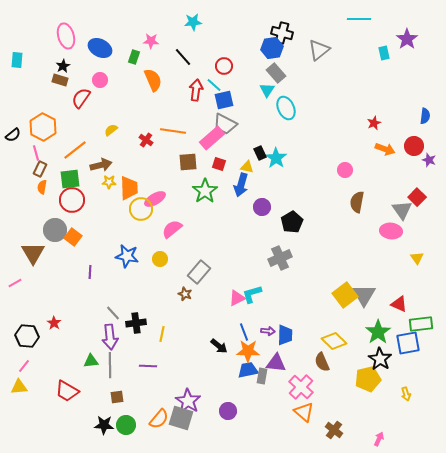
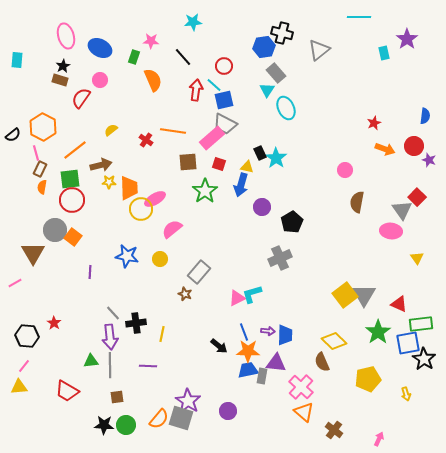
cyan line at (359, 19): moved 2 px up
blue hexagon at (272, 48): moved 8 px left, 1 px up
black star at (380, 359): moved 44 px right
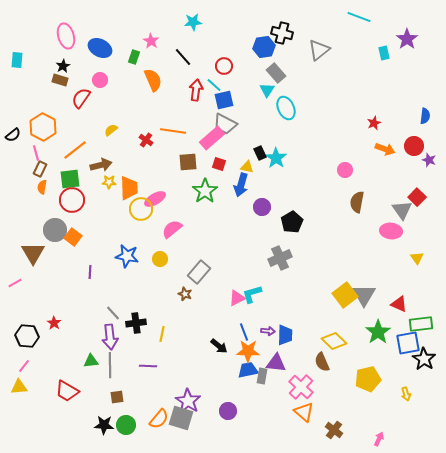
cyan line at (359, 17): rotated 20 degrees clockwise
pink star at (151, 41): rotated 28 degrees clockwise
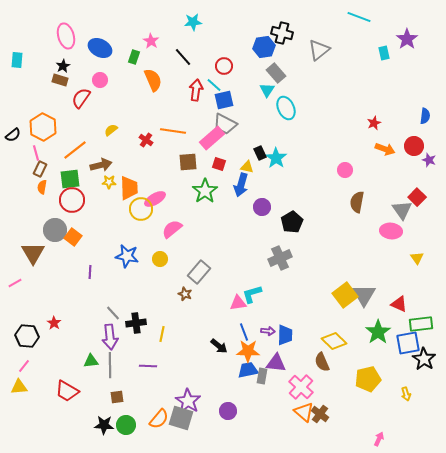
pink triangle at (237, 298): moved 1 px right, 5 px down; rotated 18 degrees clockwise
brown cross at (334, 430): moved 14 px left, 16 px up
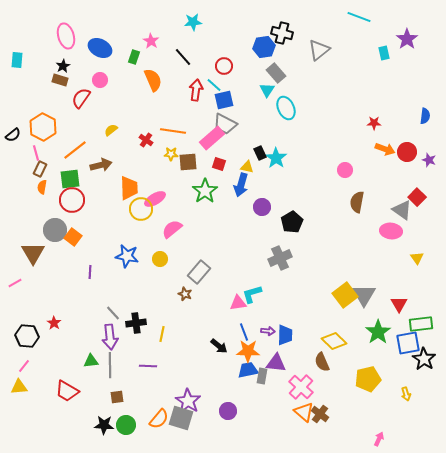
red star at (374, 123): rotated 24 degrees clockwise
red circle at (414, 146): moved 7 px left, 6 px down
yellow star at (109, 182): moved 62 px right, 28 px up
gray triangle at (402, 210): rotated 20 degrees counterclockwise
red triangle at (399, 304): rotated 36 degrees clockwise
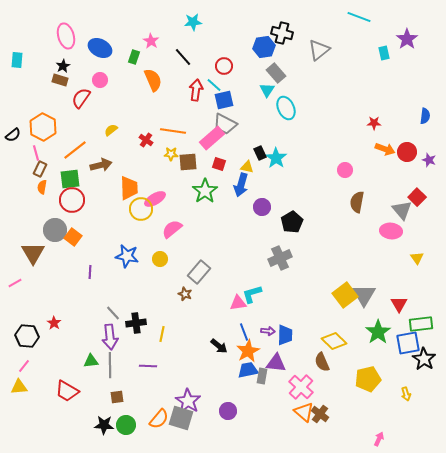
gray triangle at (402, 210): rotated 15 degrees clockwise
orange star at (248, 351): rotated 30 degrees counterclockwise
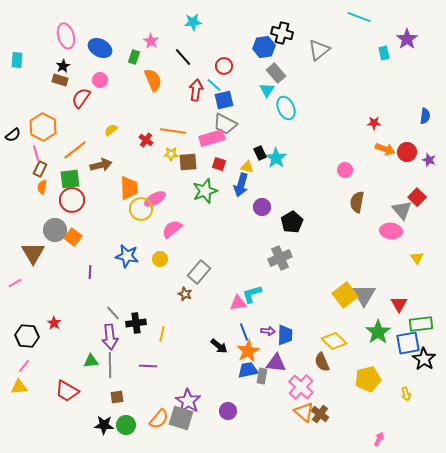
pink rectangle at (212, 138): rotated 25 degrees clockwise
green star at (205, 191): rotated 15 degrees clockwise
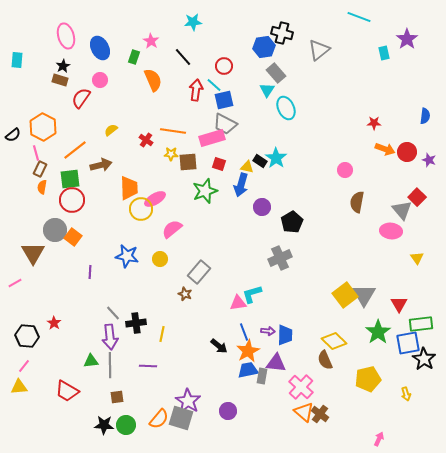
blue ellipse at (100, 48): rotated 35 degrees clockwise
black rectangle at (260, 153): moved 8 px down; rotated 32 degrees counterclockwise
brown semicircle at (322, 362): moved 3 px right, 2 px up
